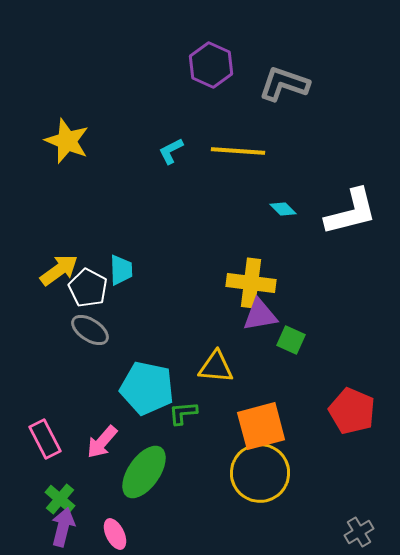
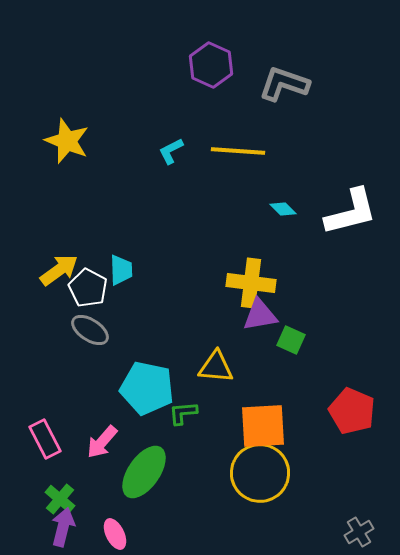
orange square: moved 2 px right; rotated 12 degrees clockwise
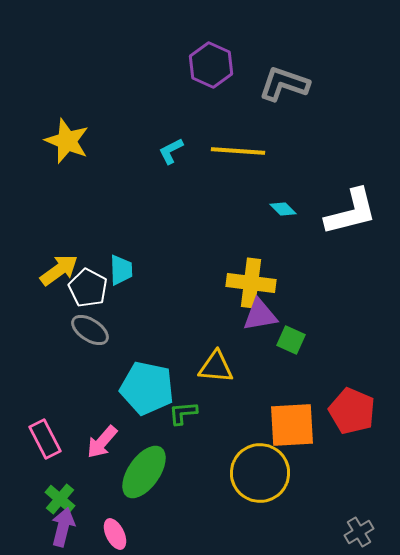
orange square: moved 29 px right, 1 px up
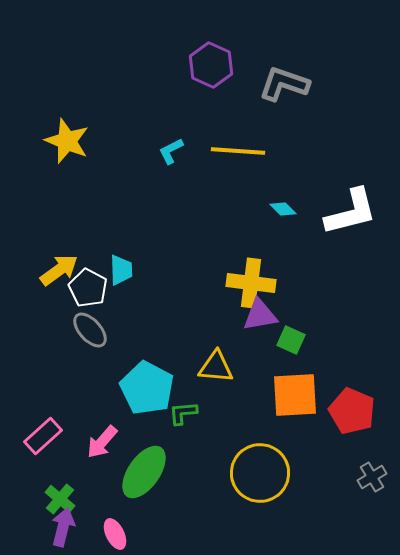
gray ellipse: rotated 15 degrees clockwise
cyan pentagon: rotated 16 degrees clockwise
orange square: moved 3 px right, 30 px up
pink rectangle: moved 2 px left, 3 px up; rotated 75 degrees clockwise
gray cross: moved 13 px right, 55 px up
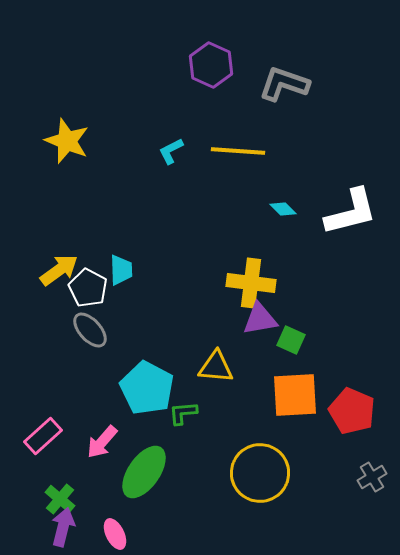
purple triangle: moved 4 px down
